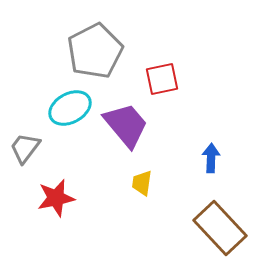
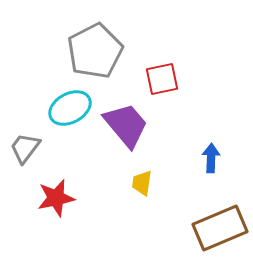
brown rectangle: rotated 70 degrees counterclockwise
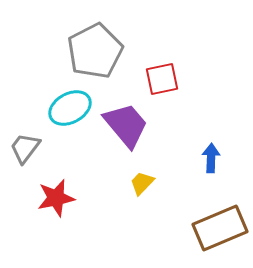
yellow trapezoid: rotated 36 degrees clockwise
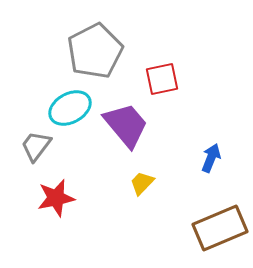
gray trapezoid: moved 11 px right, 2 px up
blue arrow: rotated 20 degrees clockwise
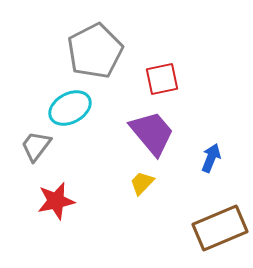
purple trapezoid: moved 26 px right, 8 px down
red star: moved 3 px down
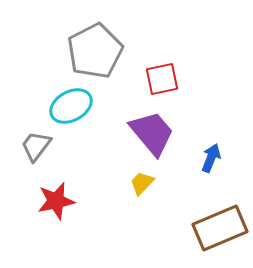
cyan ellipse: moved 1 px right, 2 px up
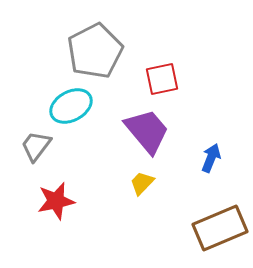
purple trapezoid: moved 5 px left, 2 px up
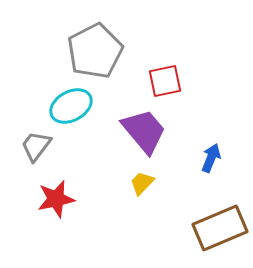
red square: moved 3 px right, 2 px down
purple trapezoid: moved 3 px left
red star: moved 2 px up
